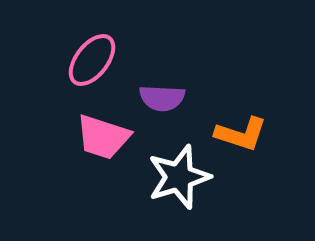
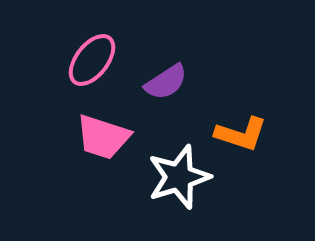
purple semicircle: moved 4 px right, 16 px up; rotated 36 degrees counterclockwise
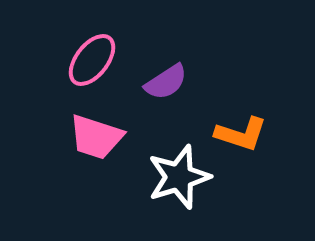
pink trapezoid: moved 7 px left
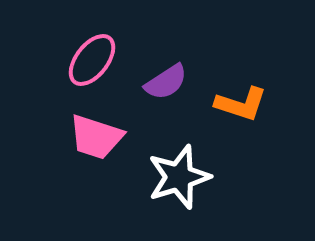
orange L-shape: moved 30 px up
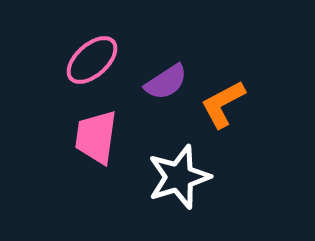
pink ellipse: rotated 10 degrees clockwise
orange L-shape: moved 18 px left; rotated 134 degrees clockwise
pink trapezoid: rotated 80 degrees clockwise
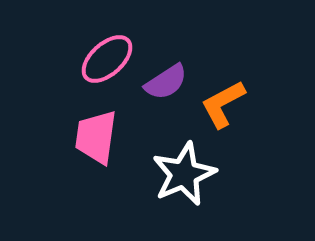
pink ellipse: moved 15 px right, 1 px up
white star: moved 5 px right, 3 px up; rotated 6 degrees counterclockwise
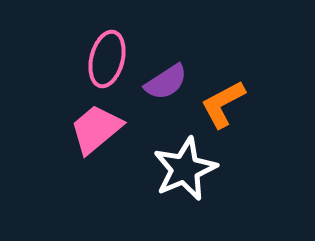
pink ellipse: rotated 34 degrees counterclockwise
pink trapezoid: moved 8 px up; rotated 42 degrees clockwise
white star: moved 1 px right, 5 px up
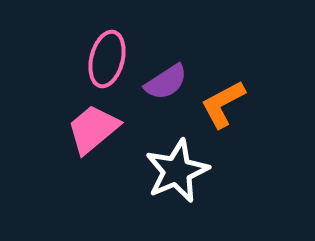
pink trapezoid: moved 3 px left
white star: moved 8 px left, 2 px down
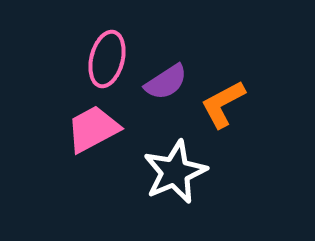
pink trapezoid: rotated 12 degrees clockwise
white star: moved 2 px left, 1 px down
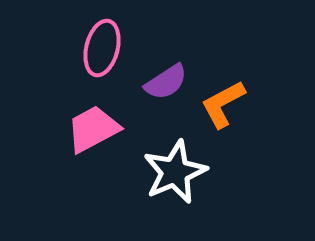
pink ellipse: moved 5 px left, 11 px up
